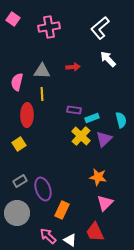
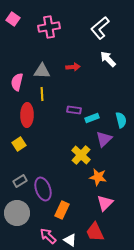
yellow cross: moved 19 px down
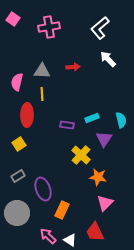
purple rectangle: moved 7 px left, 15 px down
purple triangle: rotated 12 degrees counterclockwise
gray rectangle: moved 2 px left, 5 px up
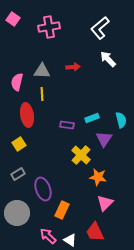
red ellipse: rotated 10 degrees counterclockwise
gray rectangle: moved 2 px up
